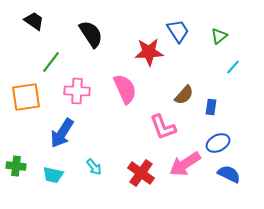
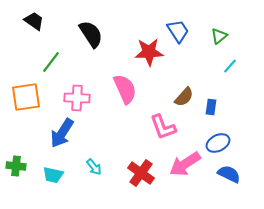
cyan line: moved 3 px left, 1 px up
pink cross: moved 7 px down
brown semicircle: moved 2 px down
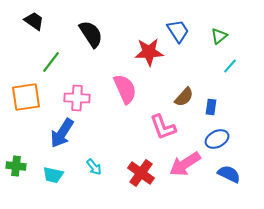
blue ellipse: moved 1 px left, 4 px up
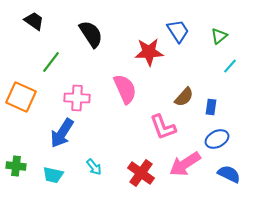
orange square: moved 5 px left; rotated 32 degrees clockwise
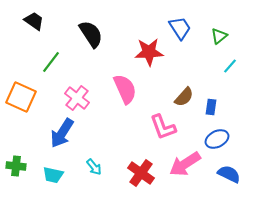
blue trapezoid: moved 2 px right, 3 px up
pink cross: rotated 35 degrees clockwise
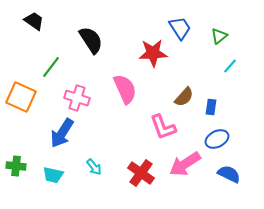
black semicircle: moved 6 px down
red star: moved 4 px right, 1 px down
green line: moved 5 px down
pink cross: rotated 20 degrees counterclockwise
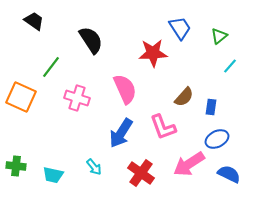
blue arrow: moved 59 px right
pink arrow: moved 4 px right
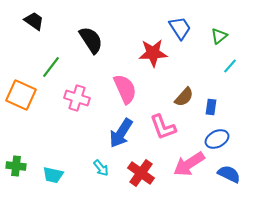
orange square: moved 2 px up
cyan arrow: moved 7 px right, 1 px down
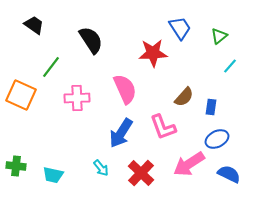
black trapezoid: moved 4 px down
pink cross: rotated 20 degrees counterclockwise
red cross: rotated 8 degrees clockwise
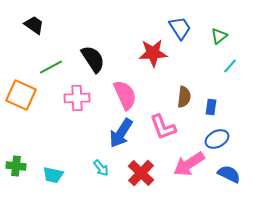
black semicircle: moved 2 px right, 19 px down
green line: rotated 25 degrees clockwise
pink semicircle: moved 6 px down
brown semicircle: rotated 35 degrees counterclockwise
